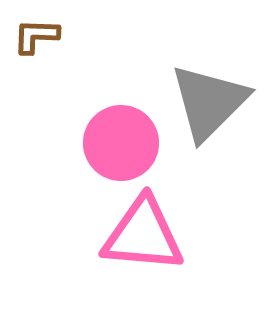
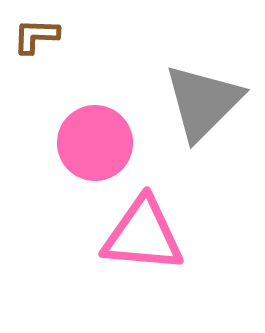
gray triangle: moved 6 px left
pink circle: moved 26 px left
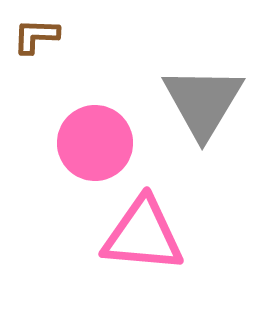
gray triangle: rotated 14 degrees counterclockwise
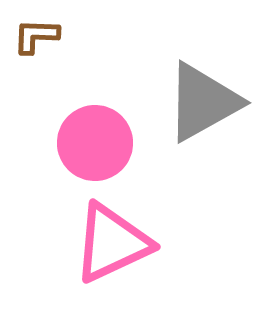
gray triangle: rotated 30 degrees clockwise
pink triangle: moved 31 px left, 8 px down; rotated 30 degrees counterclockwise
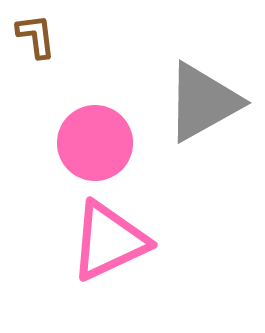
brown L-shape: rotated 81 degrees clockwise
pink triangle: moved 3 px left, 2 px up
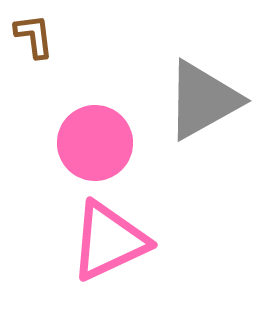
brown L-shape: moved 2 px left
gray triangle: moved 2 px up
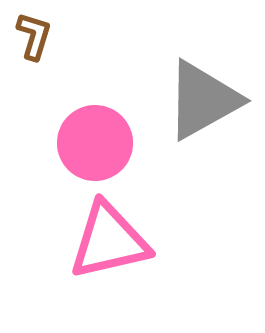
brown L-shape: rotated 24 degrees clockwise
pink triangle: rotated 12 degrees clockwise
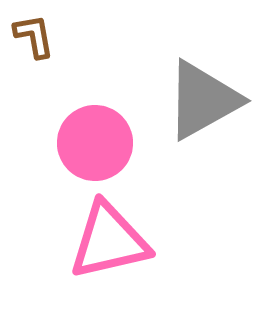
brown L-shape: rotated 27 degrees counterclockwise
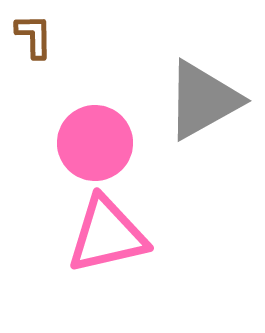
brown L-shape: rotated 9 degrees clockwise
pink triangle: moved 2 px left, 6 px up
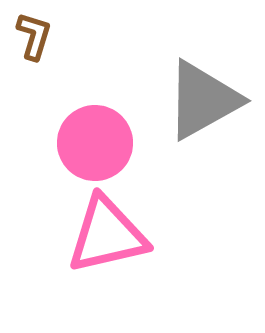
brown L-shape: rotated 18 degrees clockwise
